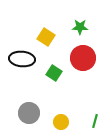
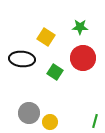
green square: moved 1 px right, 1 px up
yellow circle: moved 11 px left
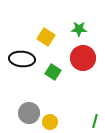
green star: moved 1 px left, 2 px down
green square: moved 2 px left
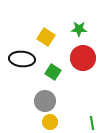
gray circle: moved 16 px right, 12 px up
green line: moved 3 px left, 2 px down; rotated 24 degrees counterclockwise
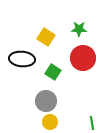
gray circle: moved 1 px right
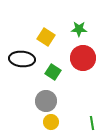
yellow circle: moved 1 px right
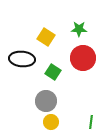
green line: moved 1 px left, 1 px up; rotated 16 degrees clockwise
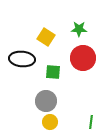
green square: rotated 28 degrees counterclockwise
yellow circle: moved 1 px left
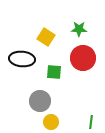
green square: moved 1 px right
gray circle: moved 6 px left
yellow circle: moved 1 px right
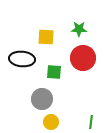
yellow square: rotated 30 degrees counterclockwise
gray circle: moved 2 px right, 2 px up
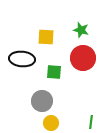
green star: moved 2 px right, 1 px down; rotated 14 degrees clockwise
gray circle: moved 2 px down
yellow circle: moved 1 px down
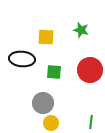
red circle: moved 7 px right, 12 px down
gray circle: moved 1 px right, 2 px down
